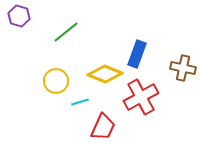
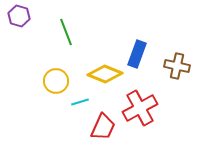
green line: rotated 72 degrees counterclockwise
brown cross: moved 6 px left, 2 px up
red cross: moved 1 px left, 11 px down
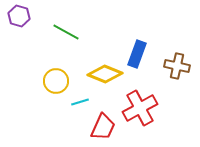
green line: rotated 40 degrees counterclockwise
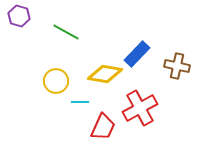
blue rectangle: rotated 24 degrees clockwise
yellow diamond: rotated 12 degrees counterclockwise
cyan line: rotated 18 degrees clockwise
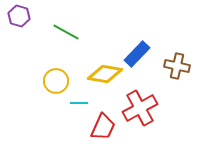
cyan line: moved 1 px left, 1 px down
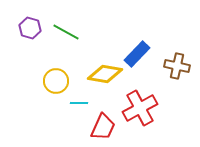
purple hexagon: moved 11 px right, 12 px down
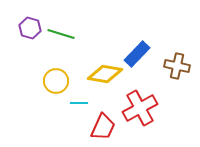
green line: moved 5 px left, 2 px down; rotated 12 degrees counterclockwise
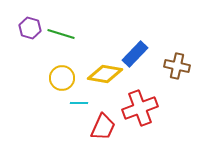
blue rectangle: moved 2 px left
yellow circle: moved 6 px right, 3 px up
red cross: rotated 8 degrees clockwise
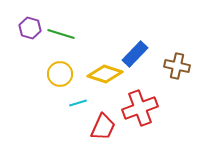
yellow diamond: rotated 8 degrees clockwise
yellow circle: moved 2 px left, 4 px up
cyan line: moved 1 px left; rotated 18 degrees counterclockwise
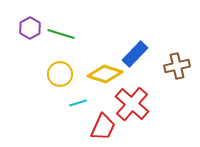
purple hexagon: rotated 15 degrees clockwise
brown cross: rotated 25 degrees counterclockwise
red cross: moved 8 px left, 4 px up; rotated 28 degrees counterclockwise
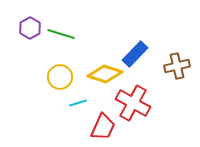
yellow circle: moved 3 px down
red cross: moved 1 px right, 1 px up; rotated 12 degrees counterclockwise
